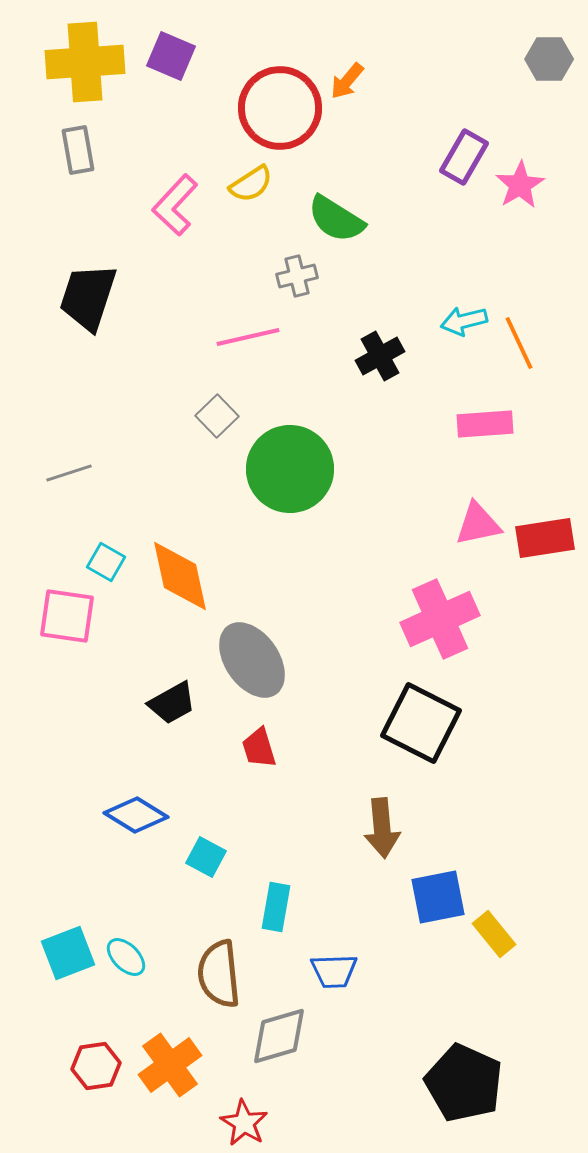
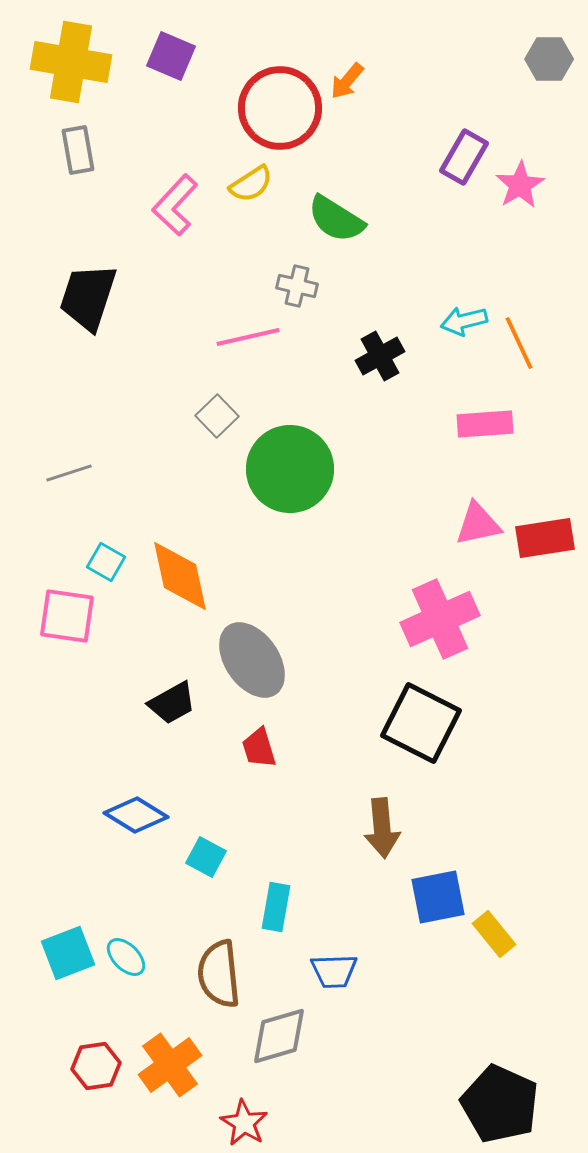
yellow cross at (85, 62): moved 14 px left; rotated 14 degrees clockwise
gray cross at (297, 276): moved 10 px down; rotated 27 degrees clockwise
black pentagon at (464, 1083): moved 36 px right, 21 px down
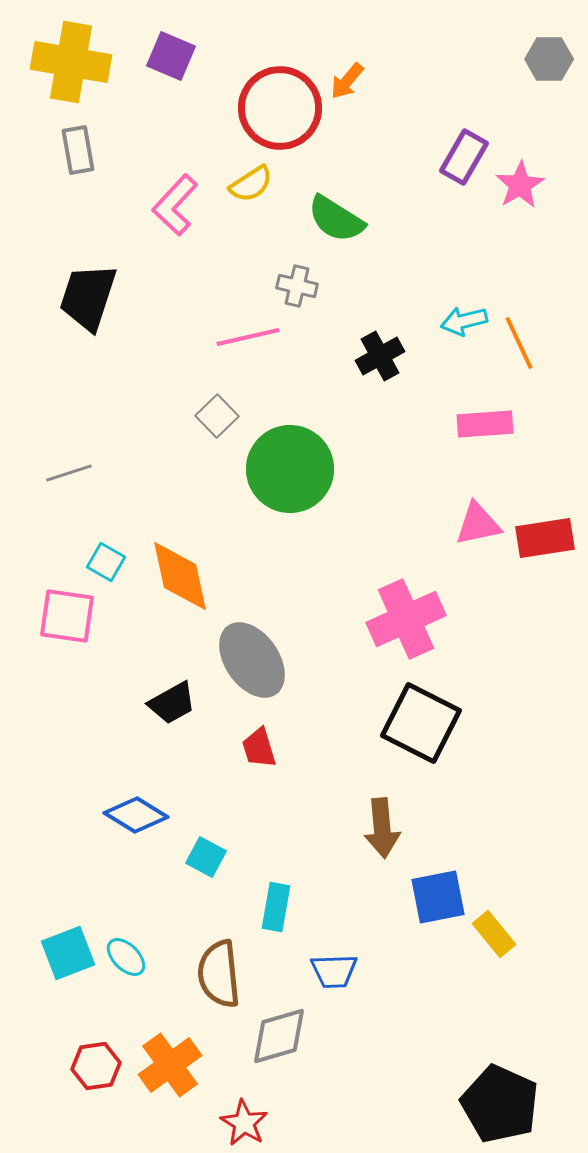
pink cross at (440, 619): moved 34 px left
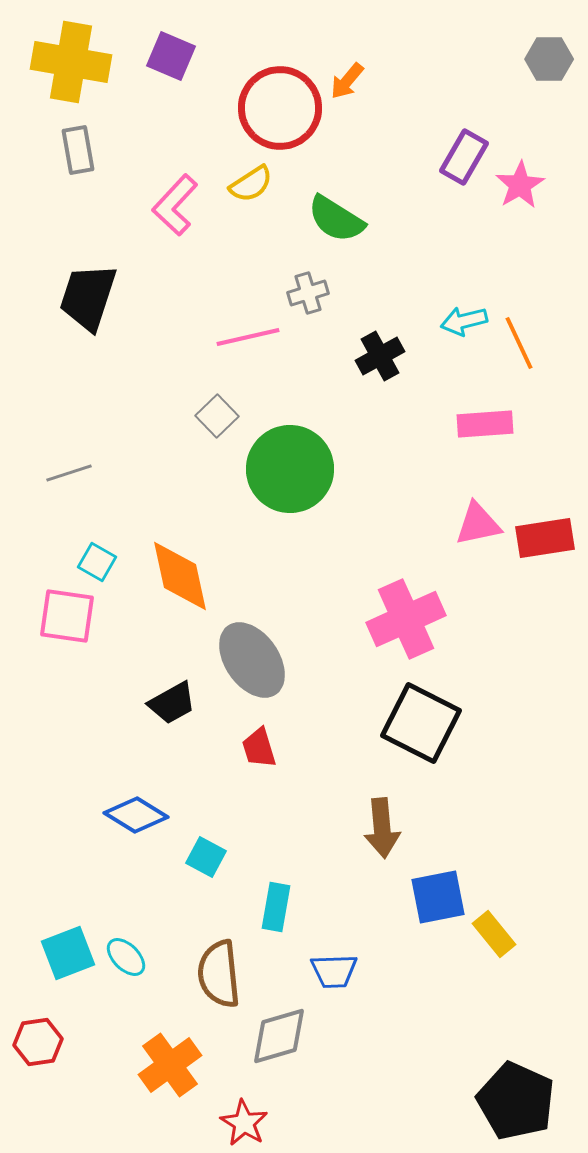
gray cross at (297, 286): moved 11 px right, 7 px down; rotated 30 degrees counterclockwise
cyan square at (106, 562): moved 9 px left
red hexagon at (96, 1066): moved 58 px left, 24 px up
black pentagon at (500, 1104): moved 16 px right, 3 px up
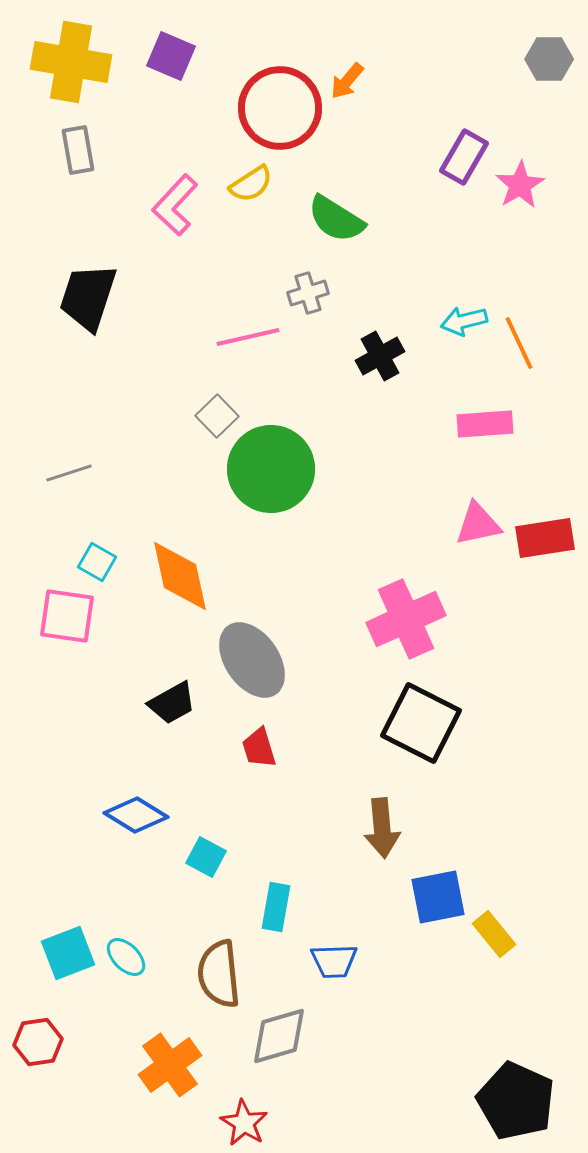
green circle at (290, 469): moved 19 px left
blue trapezoid at (334, 971): moved 10 px up
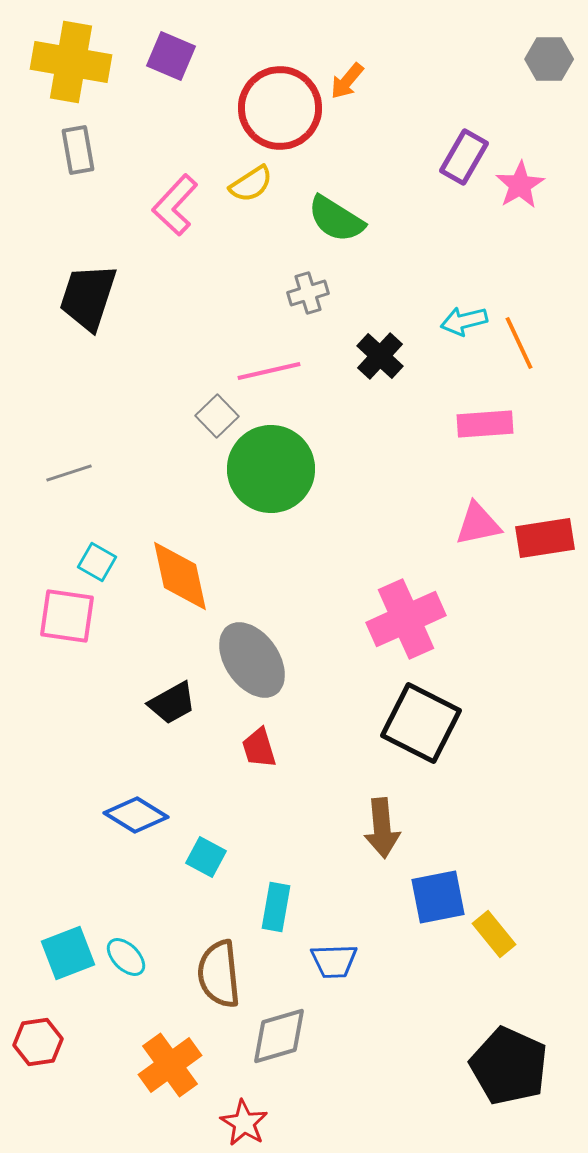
pink line at (248, 337): moved 21 px right, 34 px down
black cross at (380, 356): rotated 18 degrees counterclockwise
black pentagon at (516, 1101): moved 7 px left, 35 px up
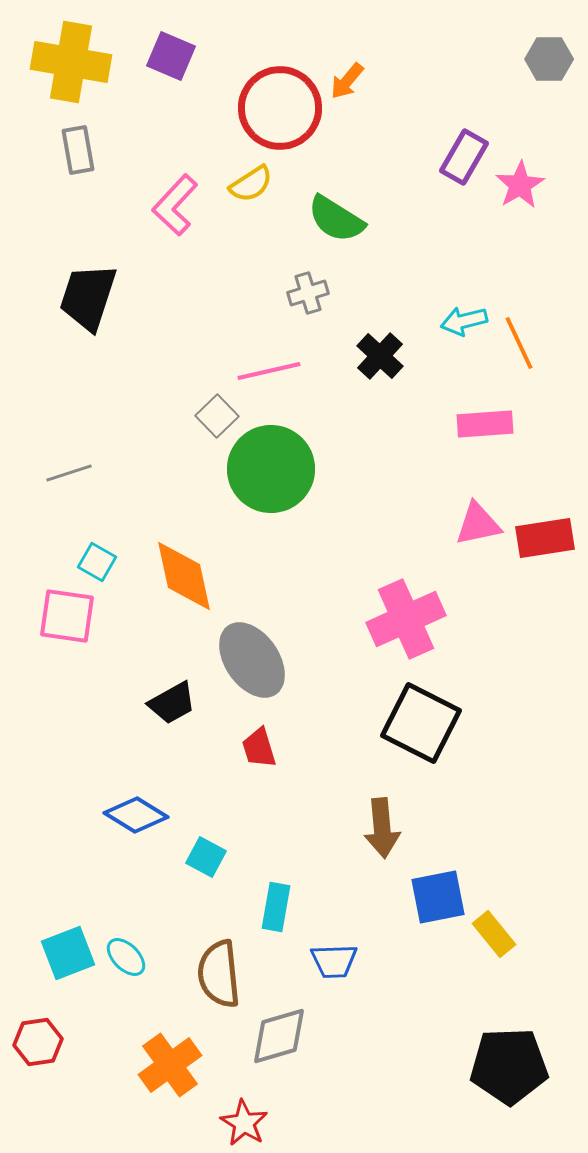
orange diamond at (180, 576): moved 4 px right
black pentagon at (509, 1066): rotated 26 degrees counterclockwise
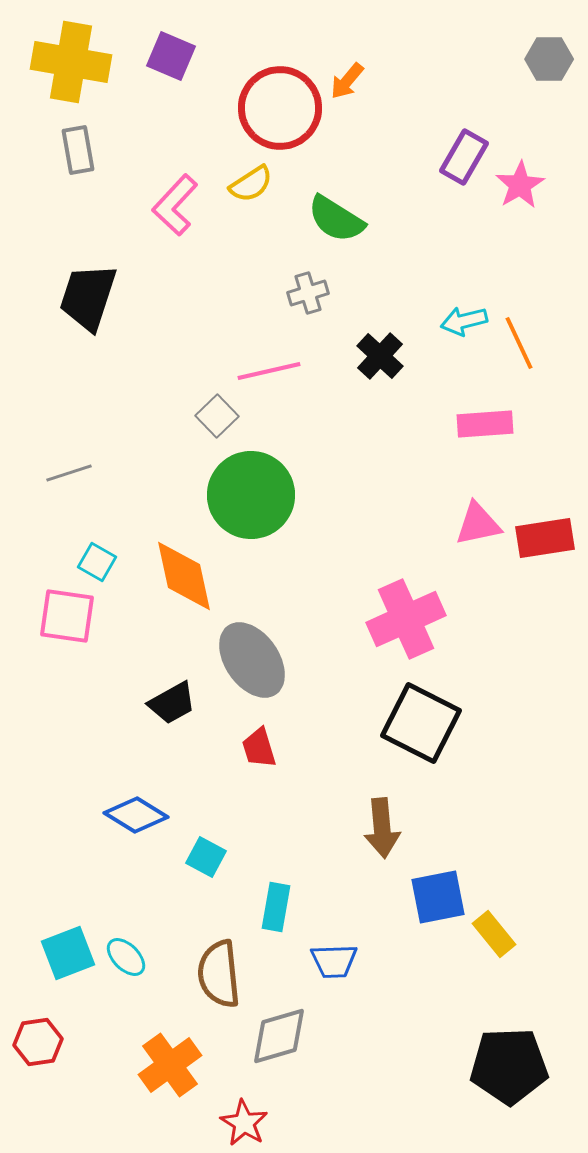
green circle at (271, 469): moved 20 px left, 26 px down
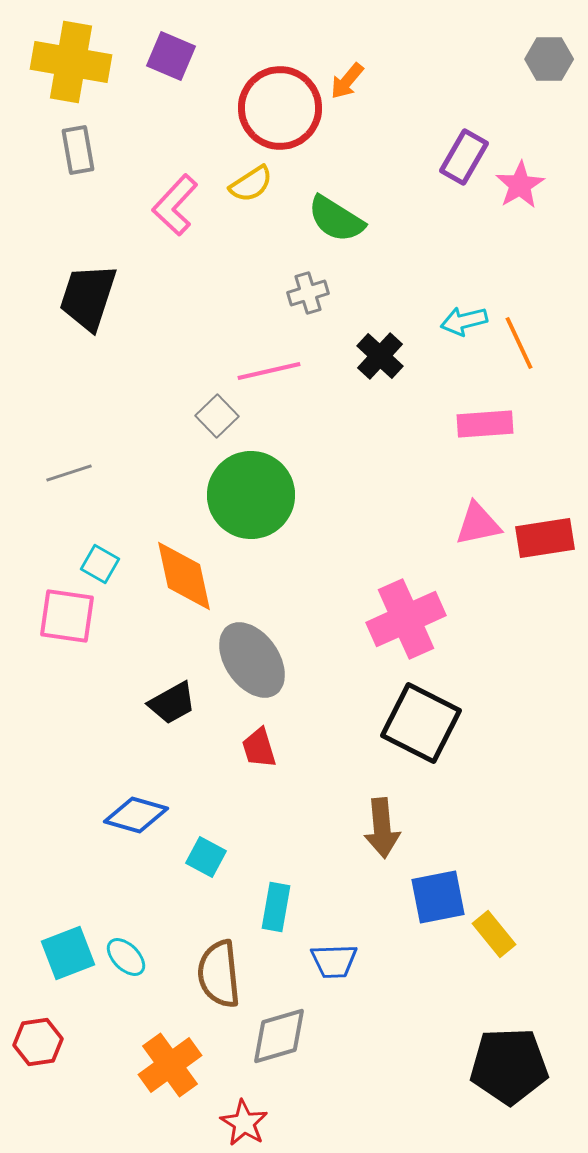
cyan square at (97, 562): moved 3 px right, 2 px down
blue diamond at (136, 815): rotated 16 degrees counterclockwise
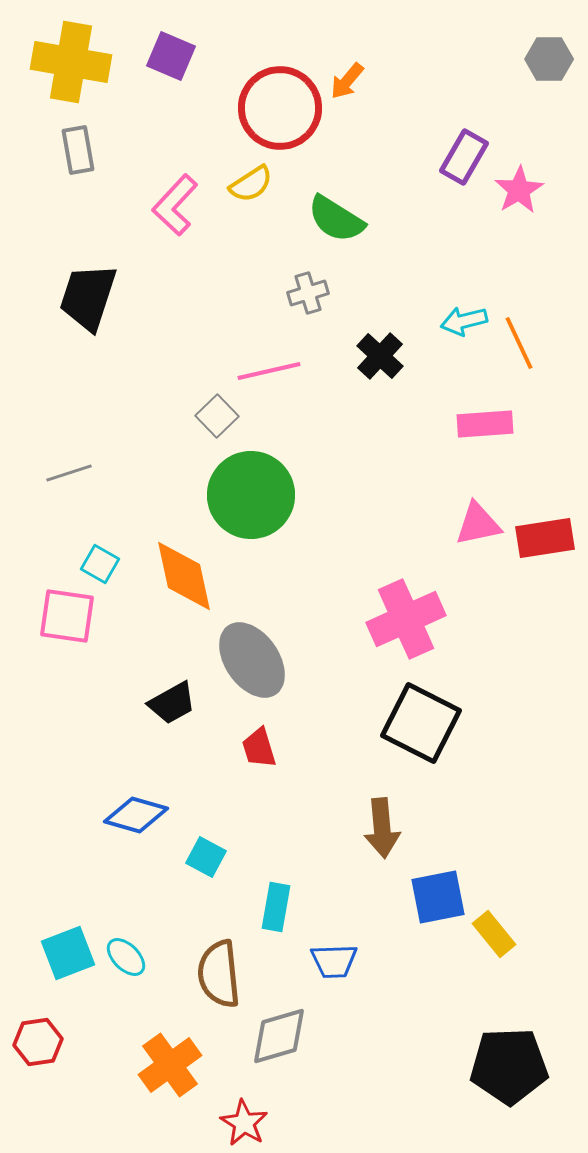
pink star at (520, 185): moved 1 px left, 5 px down
